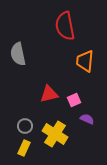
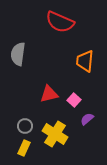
red semicircle: moved 5 px left, 4 px up; rotated 56 degrees counterclockwise
gray semicircle: rotated 20 degrees clockwise
pink square: rotated 24 degrees counterclockwise
purple semicircle: rotated 64 degrees counterclockwise
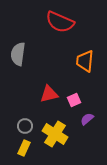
pink square: rotated 24 degrees clockwise
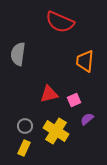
yellow cross: moved 1 px right, 3 px up
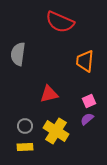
pink square: moved 15 px right, 1 px down
yellow rectangle: moved 1 px right, 1 px up; rotated 63 degrees clockwise
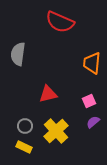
orange trapezoid: moved 7 px right, 2 px down
red triangle: moved 1 px left
purple semicircle: moved 6 px right, 3 px down
yellow cross: rotated 15 degrees clockwise
yellow rectangle: moved 1 px left; rotated 28 degrees clockwise
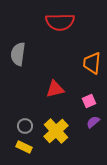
red semicircle: rotated 24 degrees counterclockwise
red triangle: moved 7 px right, 5 px up
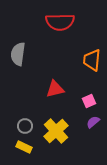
orange trapezoid: moved 3 px up
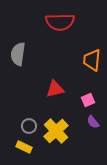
pink square: moved 1 px left, 1 px up
purple semicircle: rotated 88 degrees counterclockwise
gray circle: moved 4 px right
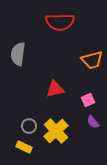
orange trapezoid: rotated 110 degrees counterclockwise
